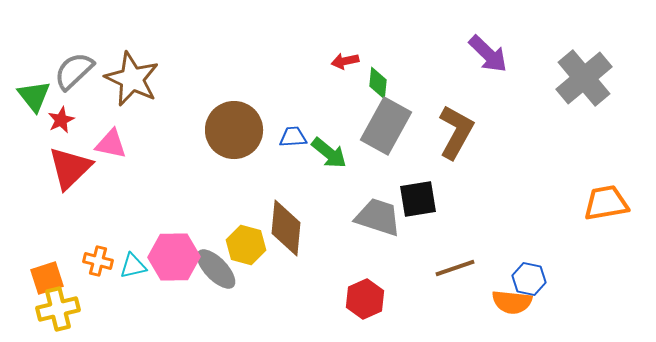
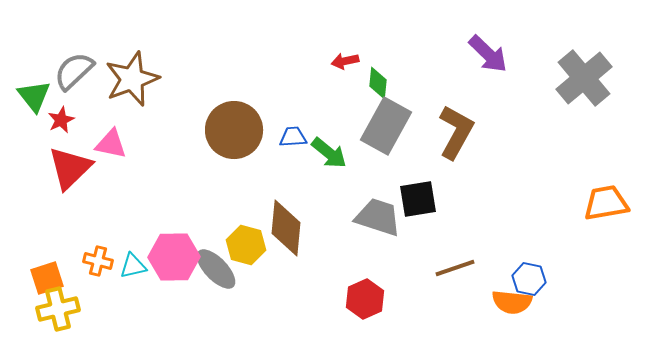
brown star: rotated 26 degrees clockwise
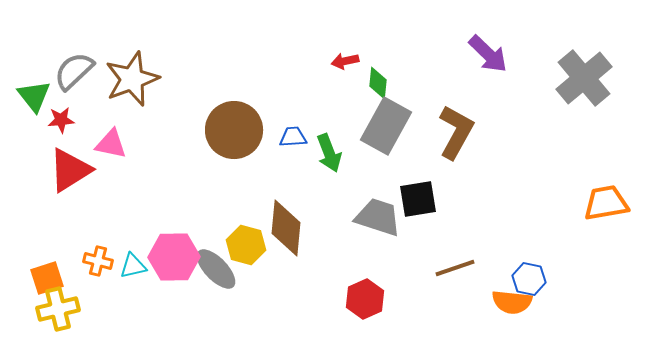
red star: rotated 20 degrees clockwise
green arrow: rotated 30 degrees clockwise
red triangle: moved 2 px down; rotated 12 degrees clockwise
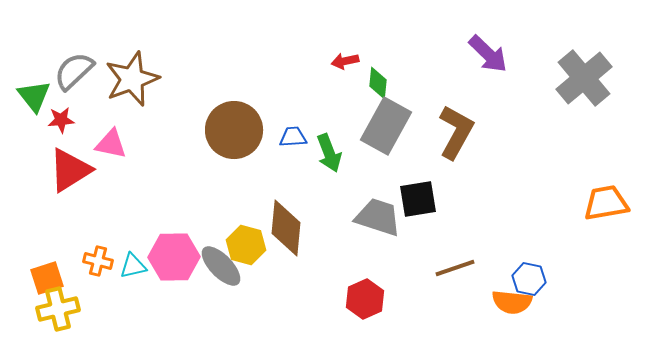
gray ellipse: moved 5 px right, 3 px up
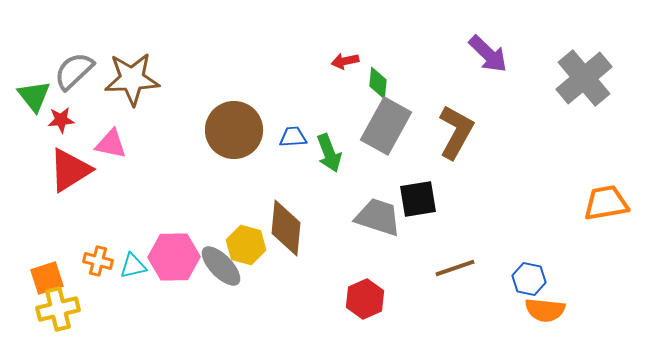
brown star: rotated 18 degrees clockwise
orange semicircle: moved 33 px right, 8 px down
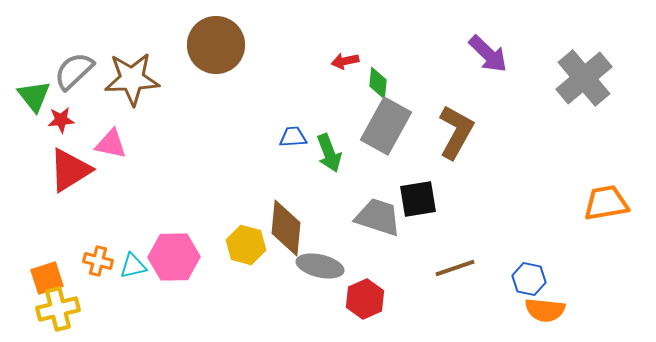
brown circle: moved 18 px left, 85 px up
gray ellipse: moved 99 px right; rotated 33 degrees counterclockwise
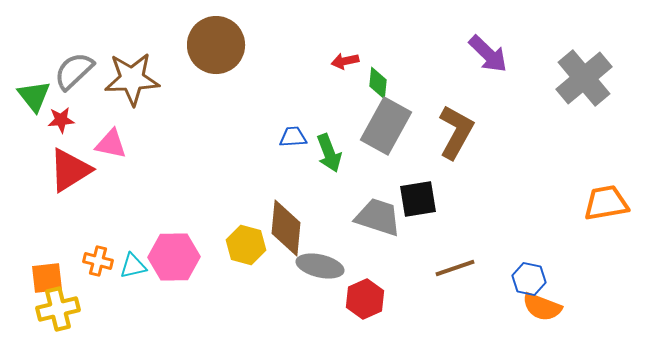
orange square: rotated 12 degrees clockwise
orange semicircle: moved 3 px left, 3 px up; rotated 15 degrees clockwise
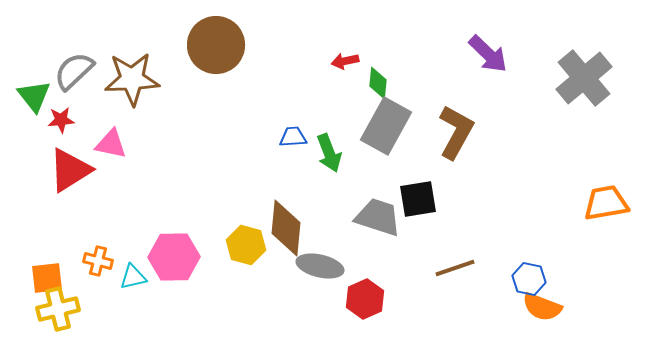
cyan triangle: moved 11 px down
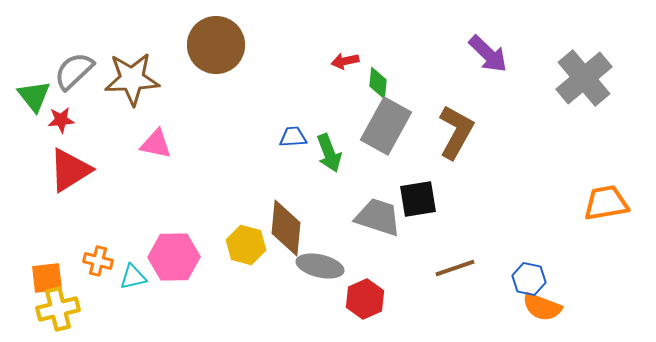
pink triangle: moved 45 px right
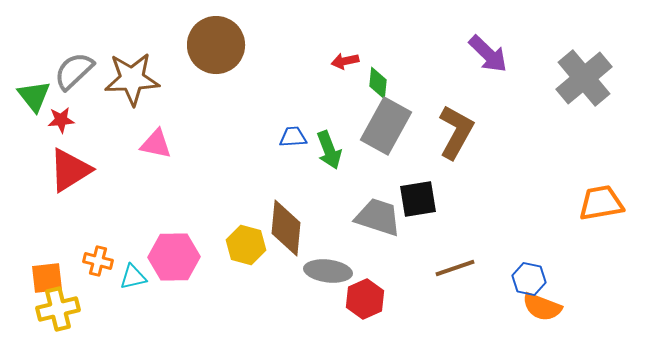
green arrow: moved 3 px up
orange trapezoid: moved 5 px left
gray ellipse: moved 8 px right, 5 px down; rotated 6 degrees counterclockwise
